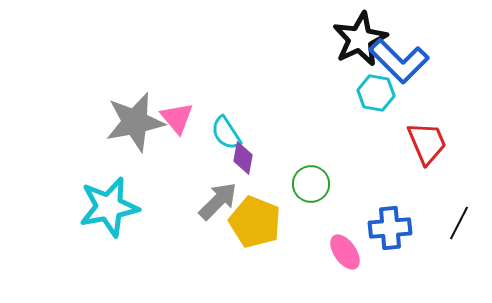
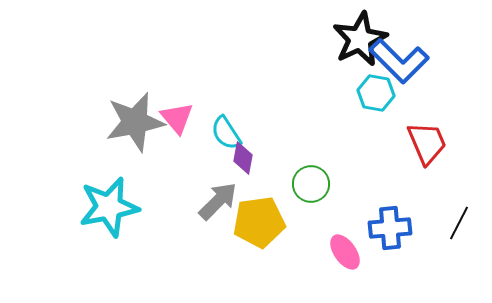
yellow pentagon: moved 4 px right; rotated 30 degrees counterclockwise
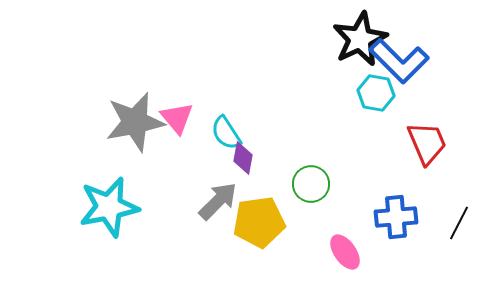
blue cross: moved 6 px right, 11 px up
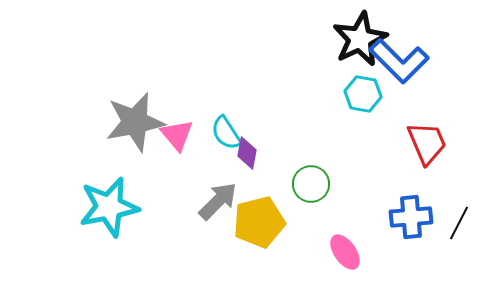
cyan hexagon: moved 13 px left, 1 px down
pink triangle: moved 17 px down
purple diamond: moved 4 px right, 5 px up
blue cross: moved 15 px right
yellow pentagon: rotated 6 degrees counterclockwise
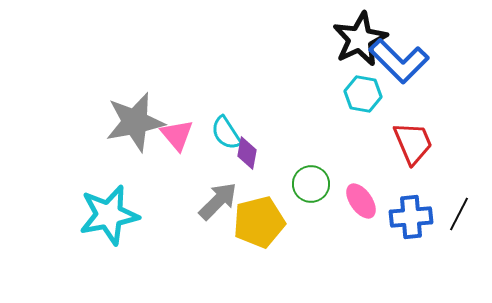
red trapezoid: moved 14 px left
cyan star: moved 8 px down
black line: moved 9 px up
pink ellipse: moved 16 px right, 51 px up
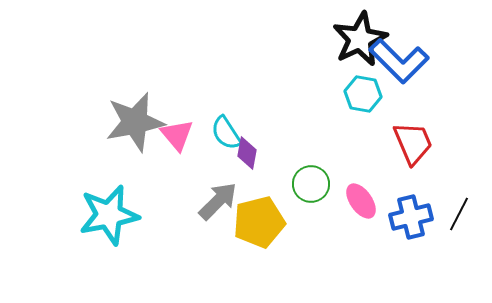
blue cross: rotated 9 degrees counterclockwise
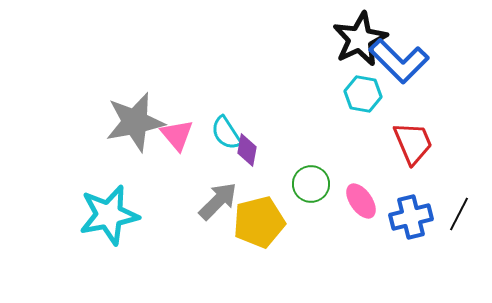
purple diamond: moved 3 px up
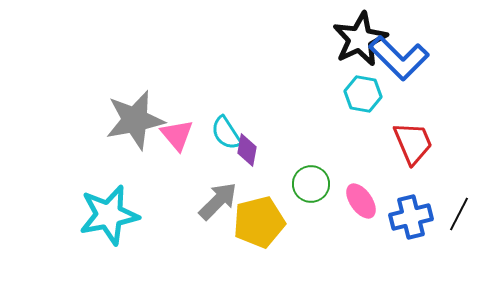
blue L-shape: moved 3 px up
gray star: moved 2 px up
